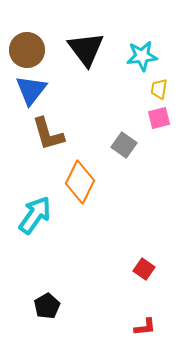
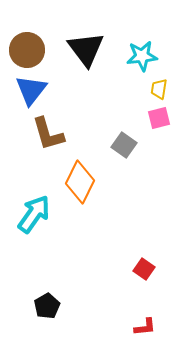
cyan arrow: moved 1 px left, 1 px up
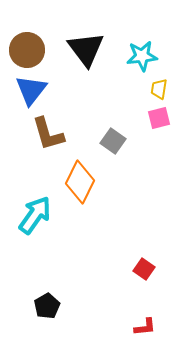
gray square: moved 11 px left, 4 px up
cyan arrow: moved 1 px right, 1 px down
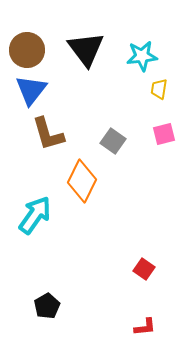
pink square: moved 5 px right, 16 px down
orange diamond: moved 2 px right, 1 px up
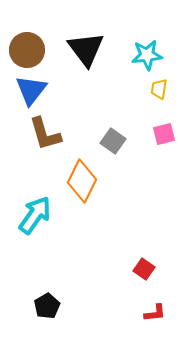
cyan star: moved 5 px right, 1 px up
brown L-shape: moved 3 px left
red L-shape: moved 10 px right, 14 px up
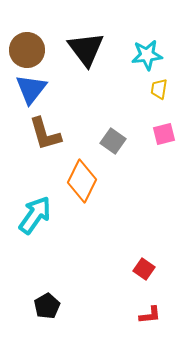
blue triangle: moved 1 px up
red L-shape: moved 5 px left, 2 px down
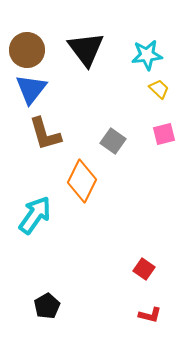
yellow trapezoid: rotated 125 degrees clockwise
red L-shape: rotated 20 degrees clockwise
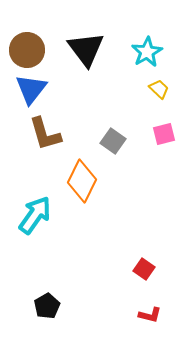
cyan star: moved 3 px up; rotated 24 degrees counterclockwise
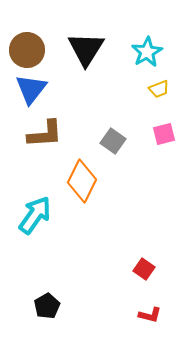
black triangle: rotated 9 degrees clockwise
yellow trapezoid: rotated 115 degrees clockwise
brown L-shape: rotated 78 degrees counterclockwise
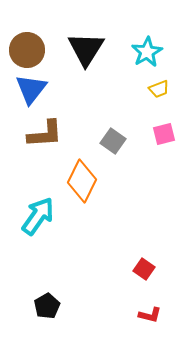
cyan arrow: moved 3 px right, 1 px down
